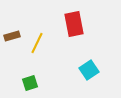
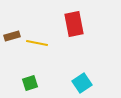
yellow line: rotated 75 degrees clockwise
cyan square: moved 7 px left, 13 px down
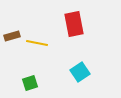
cyan square: moved 2 px left, 11 px up
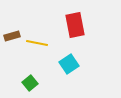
red rectangle: moved 1 px right, 1 px down
cyan square: moved 11 px left, 8 px up
green square: rotated 21 degrees counterclockwise
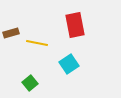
brown rectangle: moved 1 px left, 3 px up
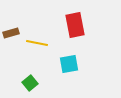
cyan square: rotated 24 degrees clockwise
